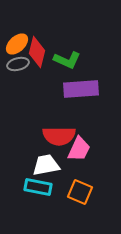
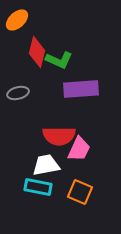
orange ellipse: moved 24 px up
green L-shape: moved 8 px left
gray ellipse: moved 29 px down
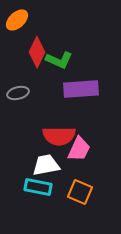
red diamond: rotated 12 degrees clockwise
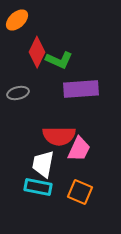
white trapezoid: moved 3 px left, 1 px up; rotated 68 degrees counterclockwise
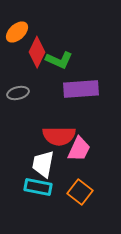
orange ellipse: moved 12 px down
orange square: rotated 15 degrees clockwise
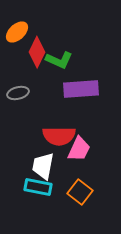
white trapezoid: moved 2 px down
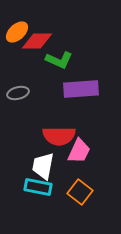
red diamond: moved 11 px up; rotated 64 degrees clockwise
pink trapezoid: moved 2 px down
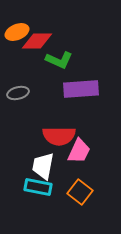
orange ellipse: rotated 20 degrees clockwise
